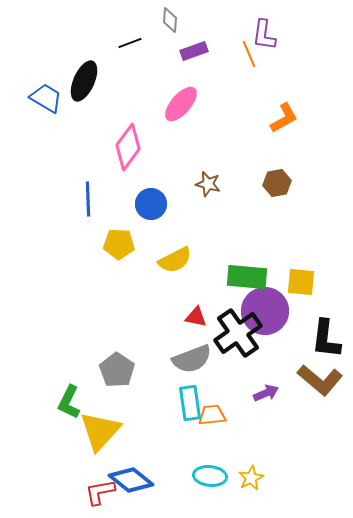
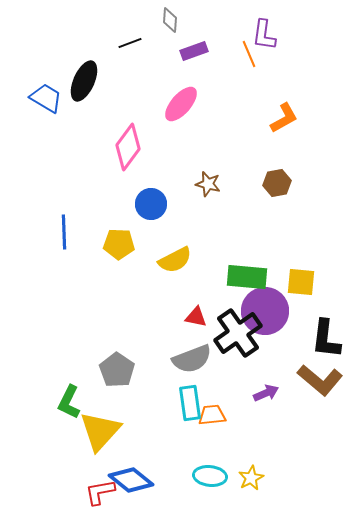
blue line: moved 24 px left, 33 px down
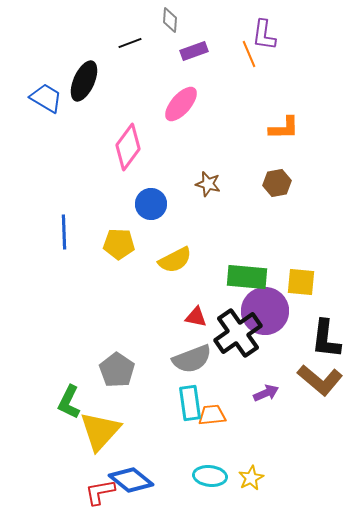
orange L-shape: moved 10 px down; rotated 28 degrees clockwise
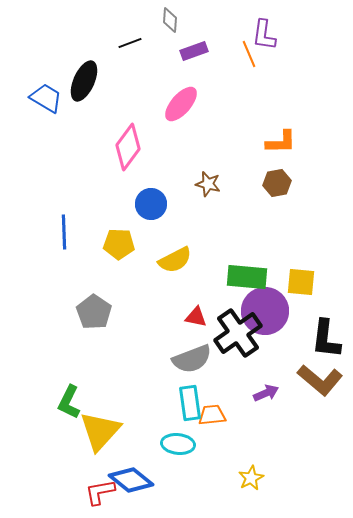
orange L-shape: moved 3 px left, 14 px down
gray pentagon: moved 23 px left, 58 px up
cyan ellipse: moved 32 px left, 32 px up
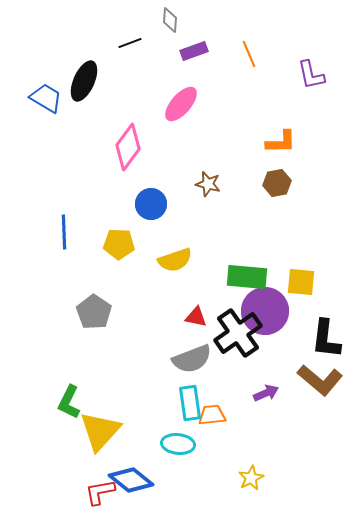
purple L-shape: moved 47 px right, 40 px down; rotated 20 degrees counterclockwise
yellow semicircle: rotated 8 degrees clockwise
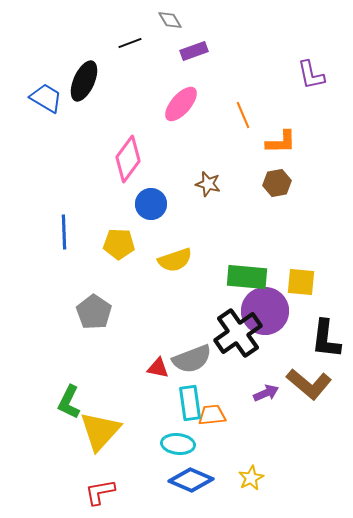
gray diamond: rotated 35 degrees counterclockwise
orange line: moved 6 px left, 61 px down
pink diamond: moved 12 px down
red triangle: moved 38 px left, 51 px down
brown L-shape: moved 11 px left, 4 px down
blue diamond: moved 60 px right; rotated 15 degrees counterclockwise
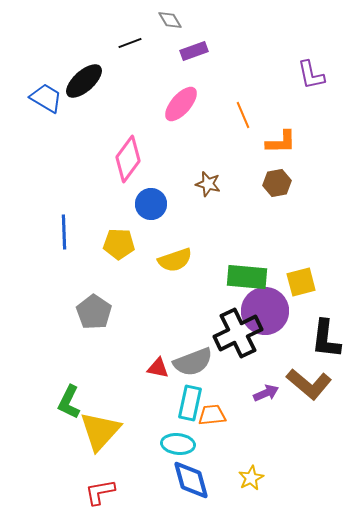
black ellipse: rotated 24 degrees clockwise
yellow square: rotated 20 degrees counterclockwise
black cross: rotated 9 degrees clockwise
gray semicircle: moved 1 px right, 3 px down
cyan rectangle: rotated 20 degrees clockwise
blue diamond: rotated 51 degrees clockwise
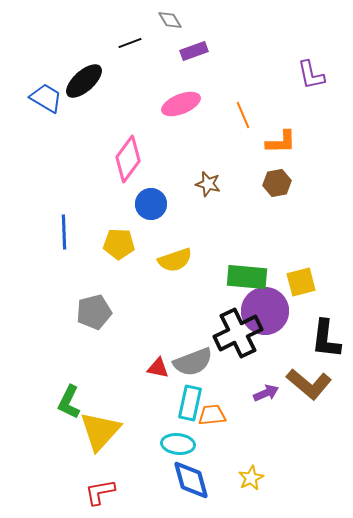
pink ellipse: rotated 27 degrees clockwise
gray pentagon: rotated 24 degrees clockwise
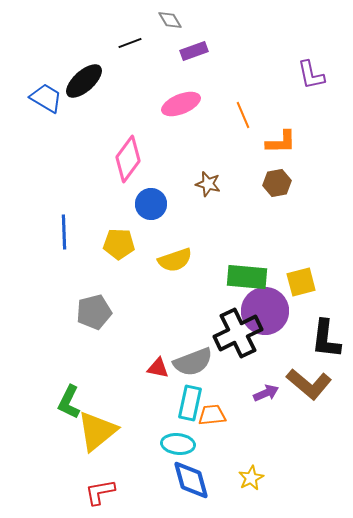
yellow triangle: moved 3 px left; rotated 9 degrees clockwise
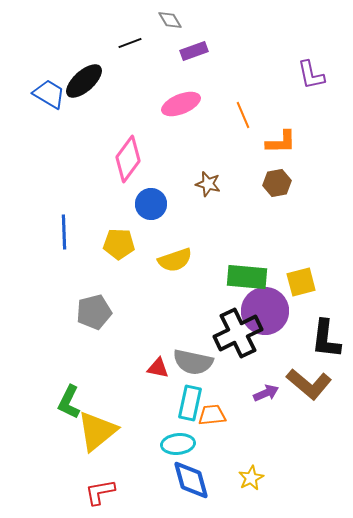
blue trapezoid: moved 3 px right, 4 px up
gray semicircle: rotated 33 degrees clockwise
cyan ellipse: rotated 12 degrees counterclockwise
